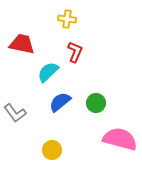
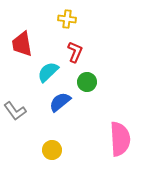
red trapezoid: rotated 112 degrees counterclockwise
green circle: moved 9 px left, 21 px up
gray L-shape: moved 2 px up
pink semicircle: rotated 72 degrees clockwise
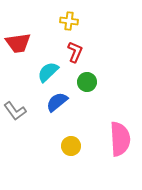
yellow cross: moved 2 px right, 2 px down
red trapezoid: moved 4 px left, 1 px up; rotated 88 degrees counterclockwise
blue semicircle: moved 3 px left
yellow circle: moved 19 px right, 4 px up
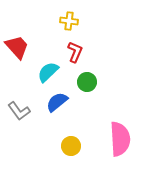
red trapezoid: moved 1 px left, 4 px down; rotated 124 degrees counterclockwise
gray L-shape: moved 4 px right
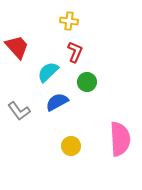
blue semicircle: rotated 10 degrees clockwise
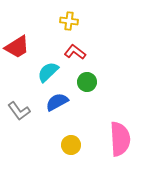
red trapezoid: rotated 100 degrees clockwise
red L-shape: rotated 75 degrees counterclockwise
yellow circle: moved 1 px up
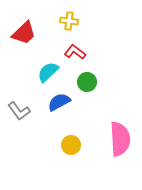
red trapezoid: moved 7 px right, 14 px up; rotated 12 degrees counterclockwise
blue semicircle: moved 2 px right
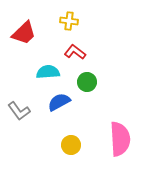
cyan semicircle: rotated 40 degrees clockwise
